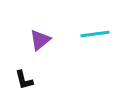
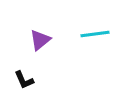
black L-shape: rotated 10 degrees counterclockwise
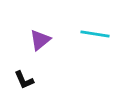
cyan line: rotated 16 degrees clockwise
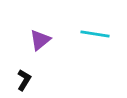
black L-shape: rotated 125 degrees counterclockwise
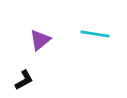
black L-shape: rotated 30 degrees clockwise
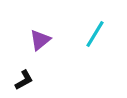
cyan line: rotated 68 degrees counterclockwise
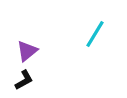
purple triangle: moved 13 px left, 11 px down
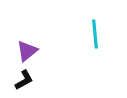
cyan line: rotated 36 degrees counterclockwise
